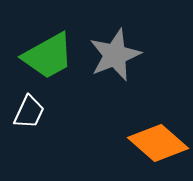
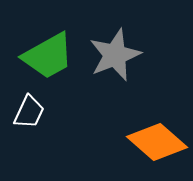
orange diamond: moved 1 px left, 1 px up
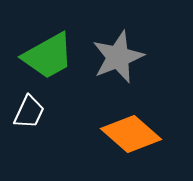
gray star: moved 3 px right, 2 px down
orange diamond: moved 26 px left, 8 px up
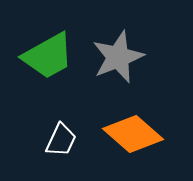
white trapezoid: moved 32 px right, 28 px down
orange diamond: moved 2 px right
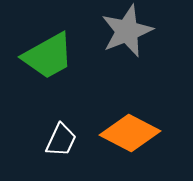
gray star: moved 9 px right, 26 px up
orange diamond: moved 3 px left, 1 px up; rotated 14 degrees counterclockwise
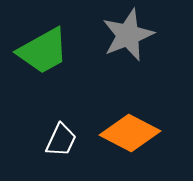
gray star: moved 1 px right, 4 px down
green trapezoid: moved 5 px left, 5 px up
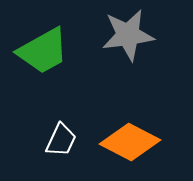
gray star: rotated 14 degrees clockwise
orange diamond: moved 9 px down
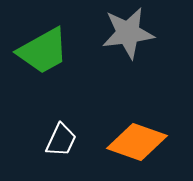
gray star: moved 2 px up
orange diamond: moved 7 px right; rotated 8 degrees counterclockwise
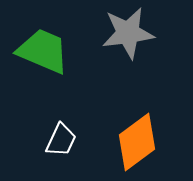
green trapezoid: rotated 128 degrees counterclockwise
orange diamond: rotated 56 degrees counterclockwise
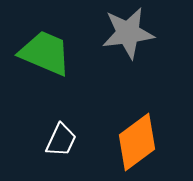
green trapezoid: moved 2 px right, 2 px down
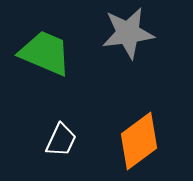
orange diamond: moved 2 px right, 1 px up
